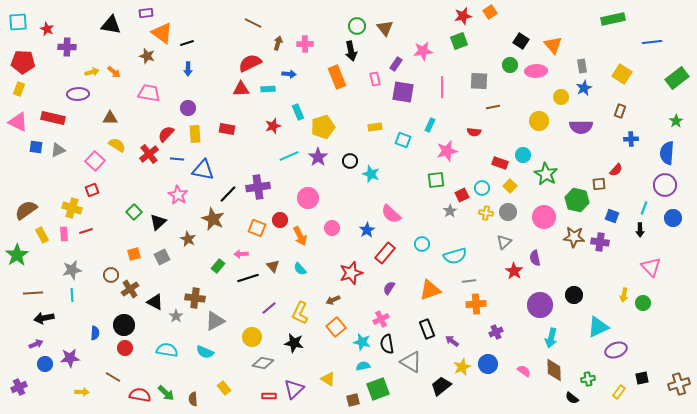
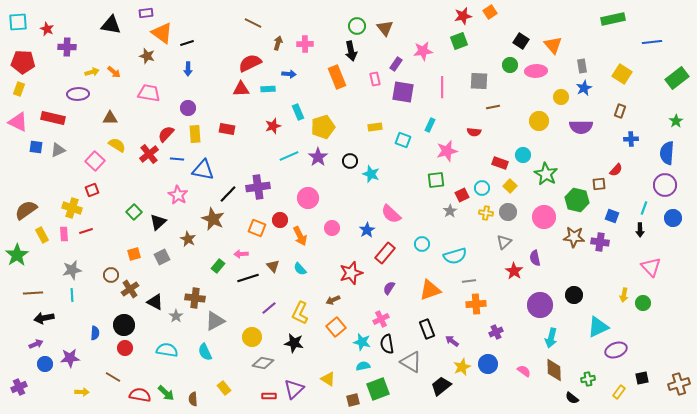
cyan semicircle at (205, 352): rotated 42 degrees clockwise
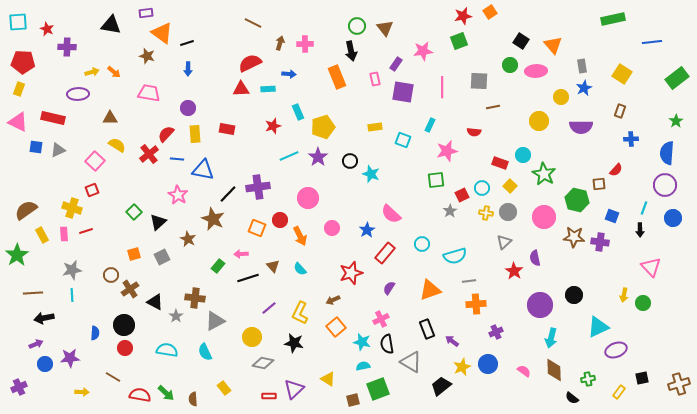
brown arrow at (278, 43): moved 2 px right
green star at (546, 174): moved 2 px left
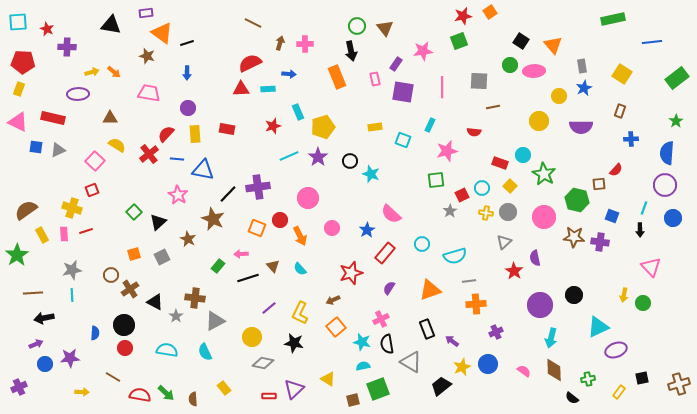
blue arrow at (188, 69): moved 1 px left, 4 px down
pink ellipse at (536, 71): moved 2 px left
yellow circle at (561, 97): moved 2 px left, 1 px up
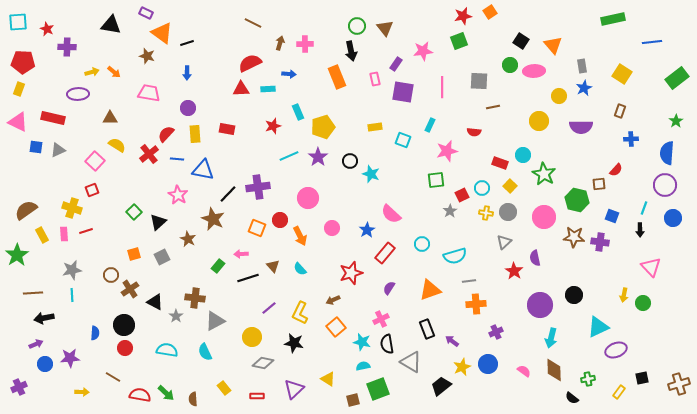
purple rectangle at (146, 13): rotated 32 degrees clockwise
red rectangle at (269, 396): moved 12 px left
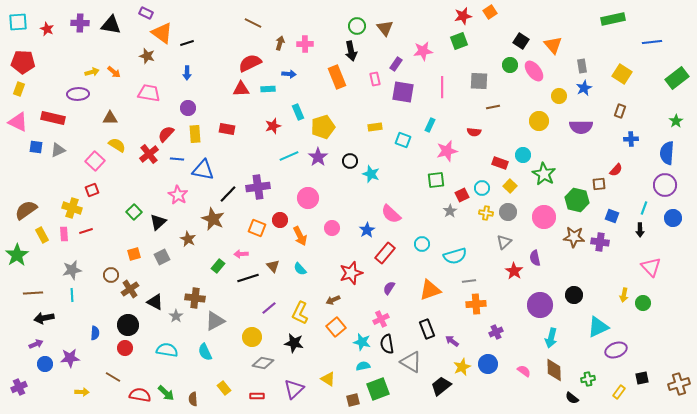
purple cross at (67, 47): moved 13 px right, 24 px up
pink ellipse at (534, 71): rotated 55 degrees clockwise
black circle at (124, 325): moved 4 px right
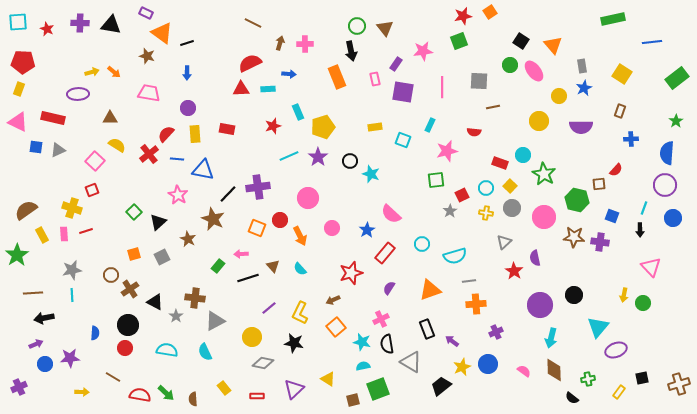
cyan circle at (482, 188): moved 4 px right
gray circle at (508, 212): moved 4 px right, 4 px up
cyan triangle at (598, 327): rotated 25 degrees counterclockwise
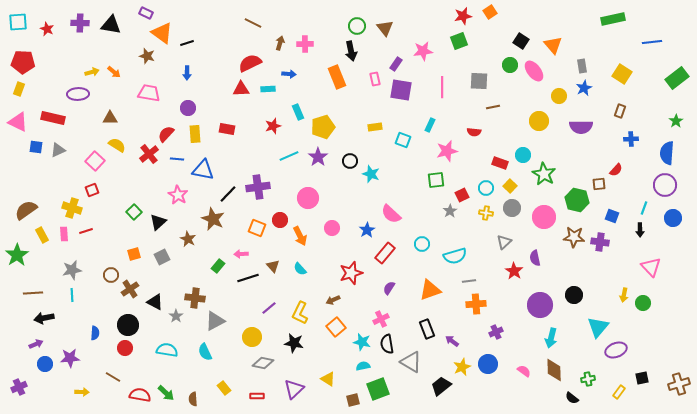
purple square at (403, 92): moved 2 px left, 2 px up
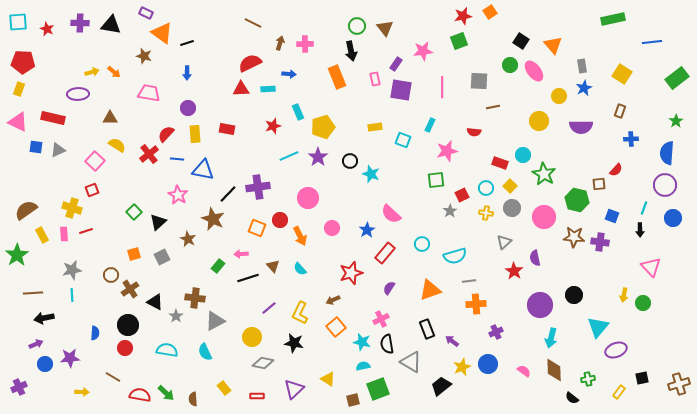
brown star at (147, 56): moved 3 px left
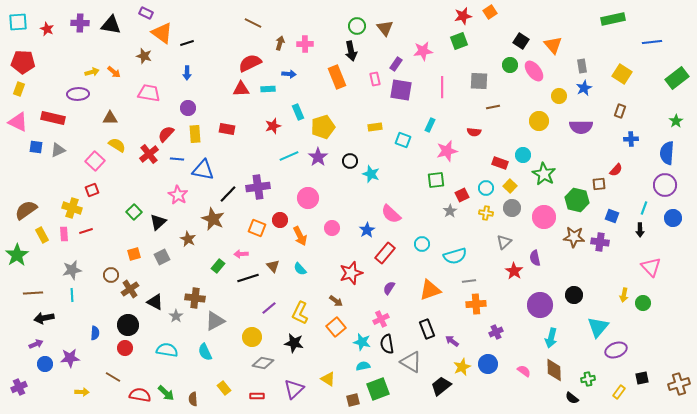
brown arrow at (333, 300): moved 3 px right, 1 px down; rotated 120 degrees counterclockwise
